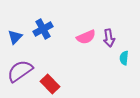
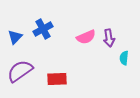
red rectangle: moved 7 px right, 5 px up; rotated 48 degrees counterclockwise
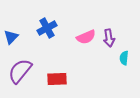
blue cross: moved 4 px right, 1 px up
blue triangle: moved 4 px left
purple semicircle: rotated 16 degrees counterclockwise
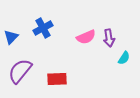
blue cross: moved 4 px left
cyan semicircle: rotated 152 degrees counterclockwise
